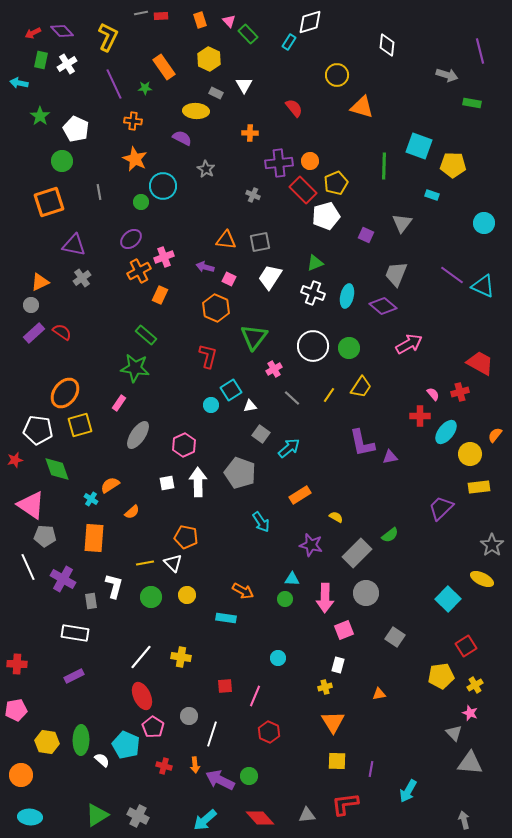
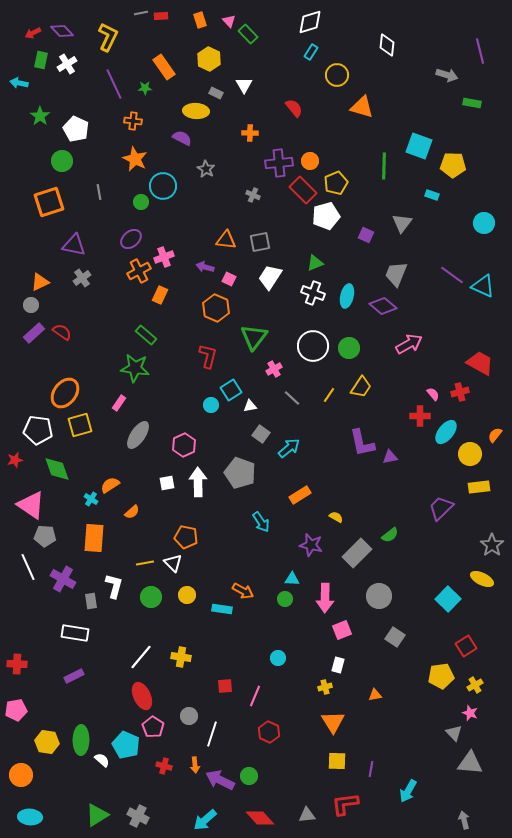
cyan rectangle at (289, 42): moved 22 px right, 10 px down
gray circle at (366, 593): moved 13 px right, 3 px down
cyan rectangle at (226, 618): moved 4 px left, 9 px up
pink square at (344, 630): moved 2 px left
orange triangle at (379, 694): moved 4 px left, 1 px down
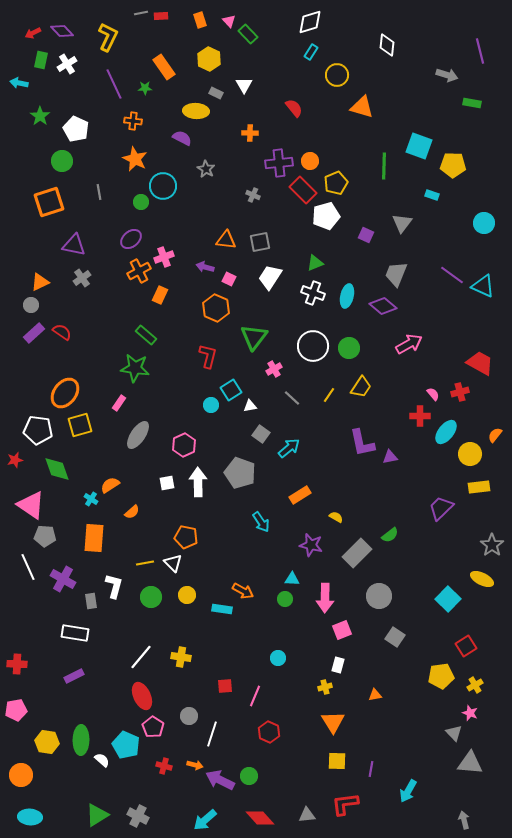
orange arrow at (195, 765): rotated 70 degrees counterclockwise
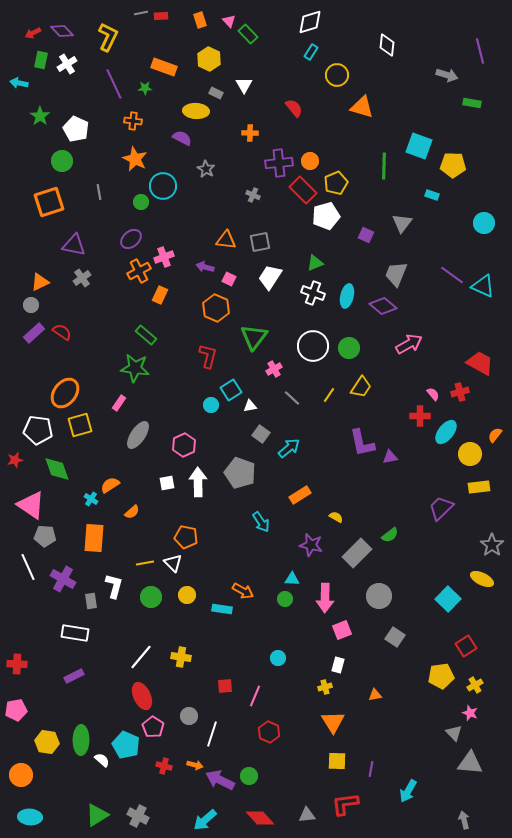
orange rectangle at (164, 67): rotated 35 degrees counterclockwise
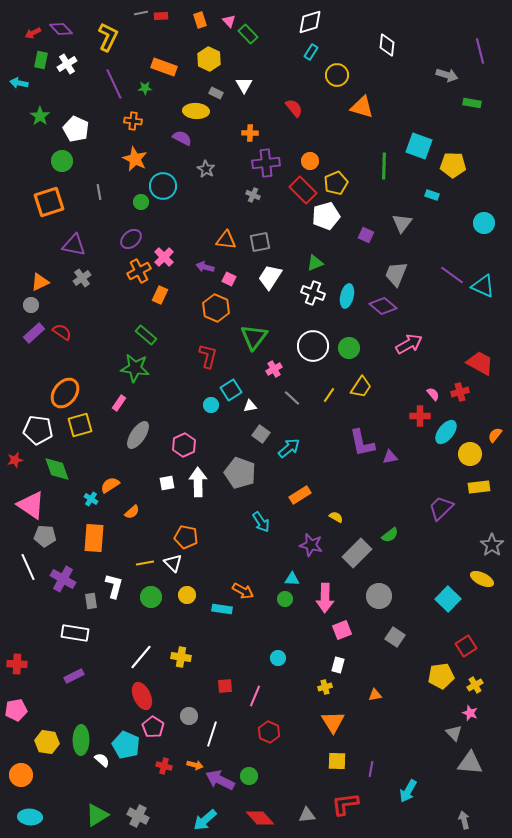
purple diamond at (62, 31): moved 1 px left, 2 px up
purple cross at (279, 163): moved 13 px left
pink cross at (164, 257): rotated 24 degrees counterclockwise
